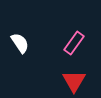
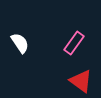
red triangle: moved 7 px right; rotated 25 degrees counterclockwise
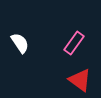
red triangle: moved 1 px left, 1 px up
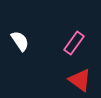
white semicircle: moved 2 px up
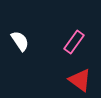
pink rectangle: moved 1 px up
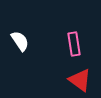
pink rectangle: moved 2 px down; rotated 45 degrees counterclockwise
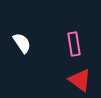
white semicircle: moved 2 px right, 2 px down
